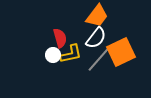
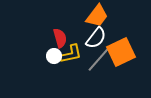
white circle: moved 1 px right, 1 px down
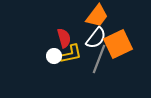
red semicircle: moved 4 px right
orange square: moved 3 px left, 8 px up
gray line: rotated 20 degrees counterclockwise
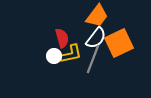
red semicircle: moved 2 px left
orange square: moved 1 px right, 1 px up
gray line: moved 6 px left
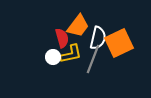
orange trapezoid: moved 19 px left, 10 px down
white semicircle: moved 2 px right; rotated 25 degrees counterclockwise
white circle: moved 1 px left, 1 px down
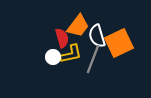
white semicircle: moved 1 px left, 2 px up; rotated 150 degrees clockwise
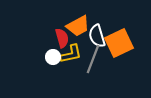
orange trapezoid: rotated 25 degrees clockwise
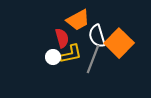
orange trapezoid: moved 6 px up
orange square: rotated 20 degrees counterclockwise
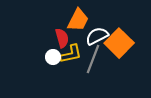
orange trapezoid: rotated 35 degrees counterclockwise
white semicircle: rotated 80 degrees clockwise
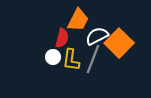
red semicircle: rotated 30 degrees clockwise
yellow L-shape: moved 6 px down; rotated 110 degrees clockwise
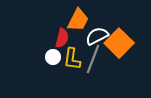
yellow L-shape: moved 1 px right, 1 px up
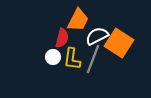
orange square: rotated 12 degrees counterclockwise
